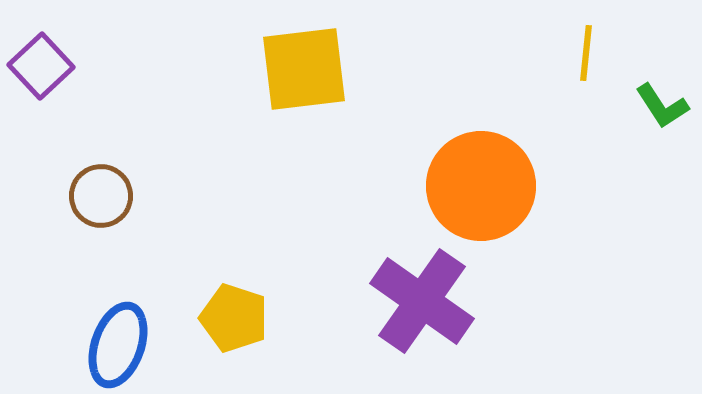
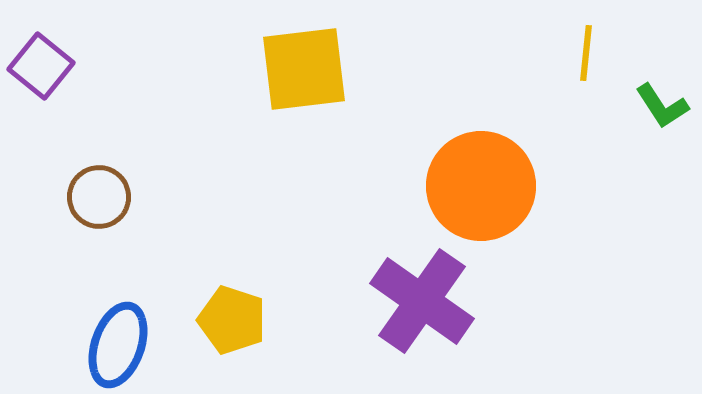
purple square: rotated 8 degrees counterclockwise
brown circle: moved 2 px left, 1 px down
yellow pentagon: moved 2 px left, 2 px down
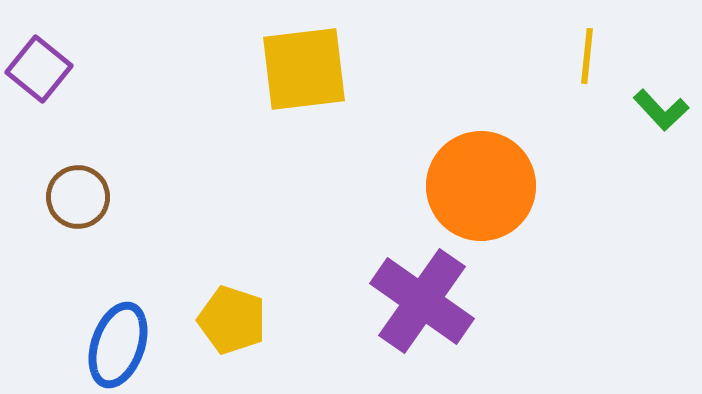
yellow line: moved 1 px right, 3 px down
purple square: moved 2 px left, 3 px down
green L-shape: moved 1 px left, 4 px down; rotated 10 degrees counterclockwise
brown circle: moved 21 px left
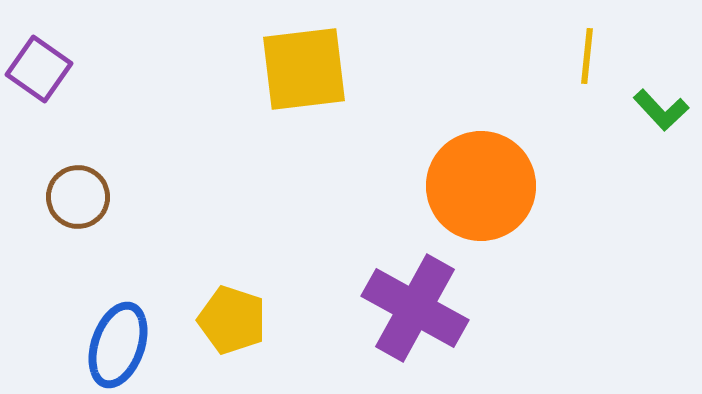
purple square: rotated 4 degrees counterclockwise
purple cross: moved 7 px left, 7 px down; rotated 6 degrees counterclockwise
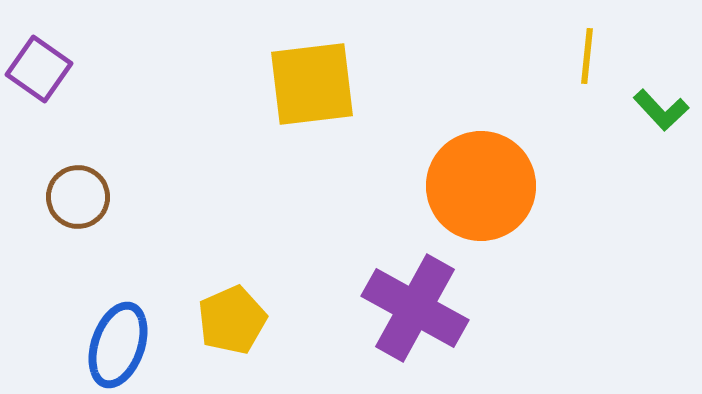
yellow square: moved 8 px right, 15 px down
yellow pentagon: rotated 30 degrees clockwise
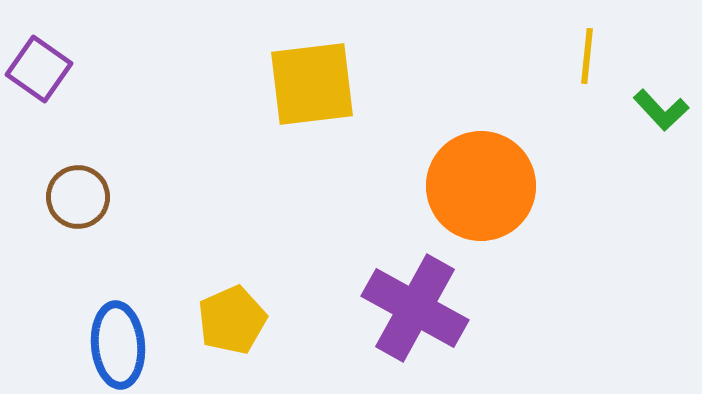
blue ellipse: rotated 24 degrees counterclockwise
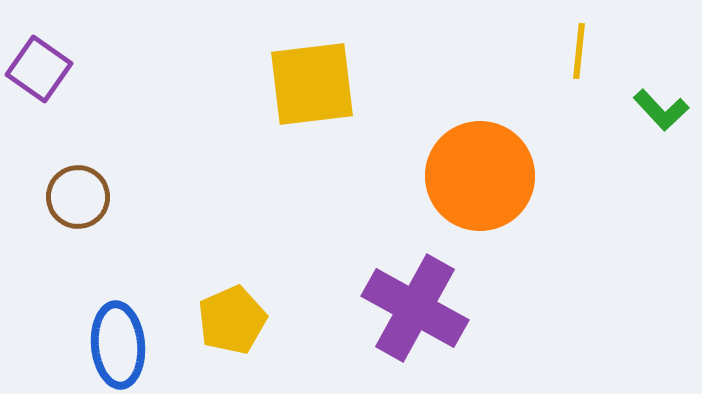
yellow line: moved 8 px left, 5 px up
orange circle: moved 1 px left, 10 px up
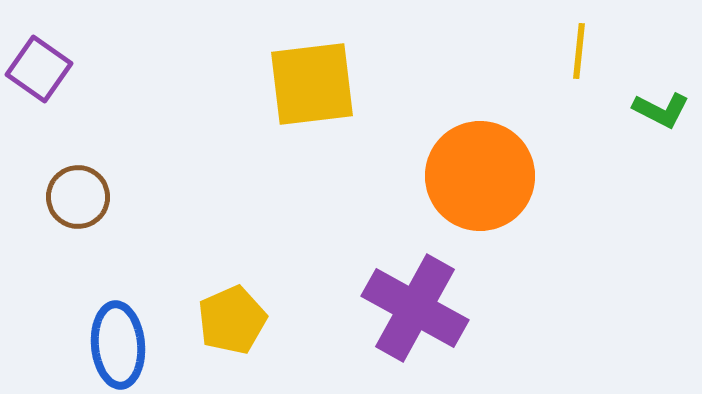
green L-shape: rotated 20 degrees counterclockwise
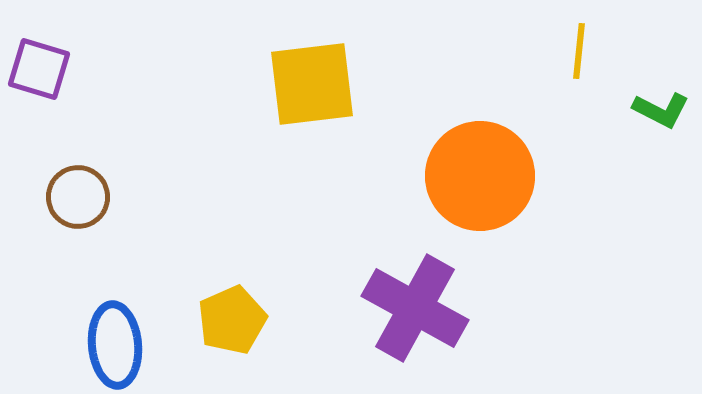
purple square: rotated 18 degrees counterclockwise
blue ellipse: moved 3 px left
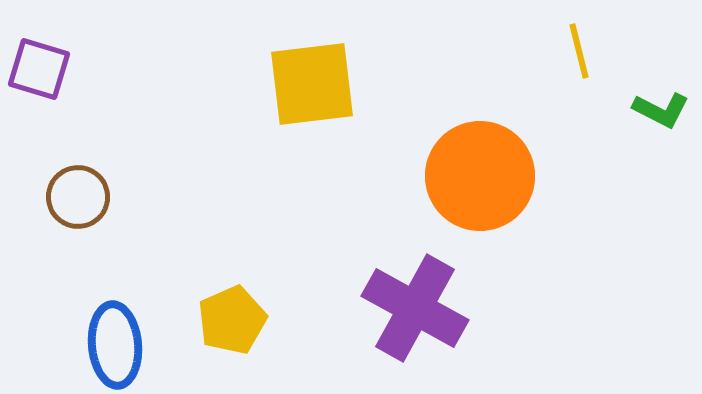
yellow line: rotated 20 degrees counterclockwise
